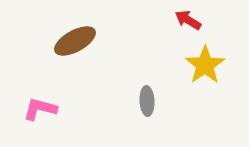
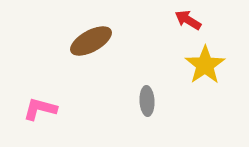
brown ellipse: moved 16 px right
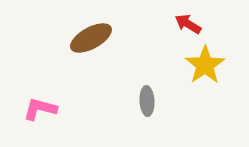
red arrow: moved 4 px down
brown ellipse: moved 3 px up
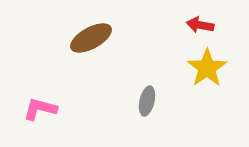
red arrow: moved 12 px right, 1 px down; rotated 20 degrees counterclockwise
yellow star: moved 2 px right, 3 px down
gray ellipse: rotated 16 degrees clockwise
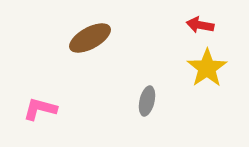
brown ellipse: moved 1 px left
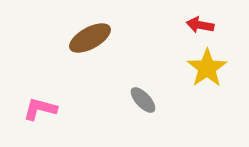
gray ellipse: moved 4 px left, 1 px up; rotated 56 degrees counterclockwise
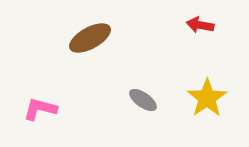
yellow star: moved 30 px down
gray ellipse: rotated 12 degrees counterclockwise
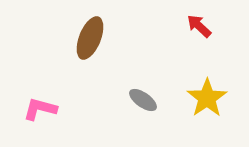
red arrow: moved 1 px left, 1 px down; rotated 32 degrees clockwise
brown ellipse: rotated 39 degrees counterclockwise
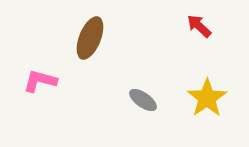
pink L-shape: moved 28 px up
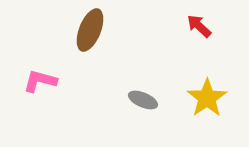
brown ellipse: moved 8 px up
gray ellipse: rotated 12 degrees counterclockwise
